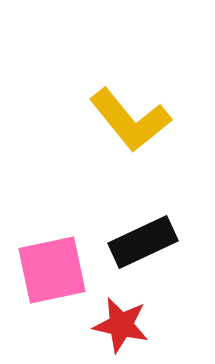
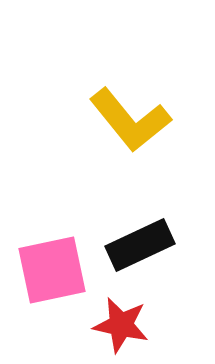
black rectangle: moved 3 px left, 3 px down
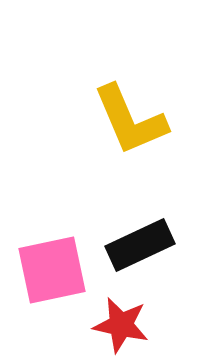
yellow L-shape: rotated 16 degrees clockwise
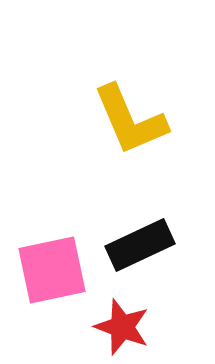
red star: moved 1 px right, 2 px down; rotated 8 degrees clockwise
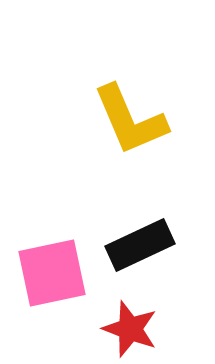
pink square: moved 3 px down
red star: moved 8 px right, 2 px down
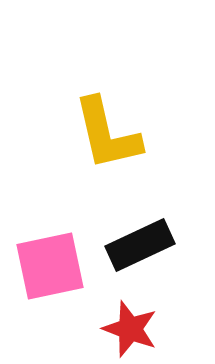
yellow L-shape: moved 23 px left, 14 px down; rotated 10 degrees clockwise
pink square: moved 2 px left, 7 px up
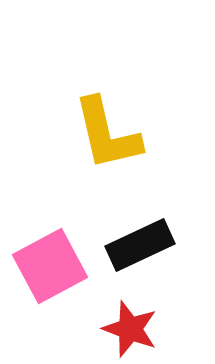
pink square: rotated 16 degrees counterclockwise
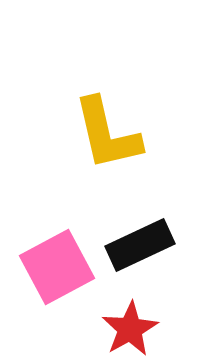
pink square: moved 7 px right, 1 px down
red star: rotated 22 degrees clockwise
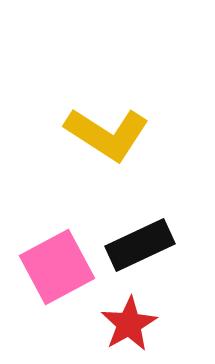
yellow L-shape: rotated 44 degrees counterclockwise
red star: moved 1 px left, 5 px up
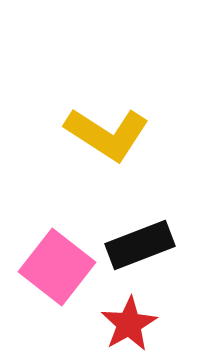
black rectangle: rotated 4 degrees clockwise
pink square: rotated 24 degrees counterclockwise
